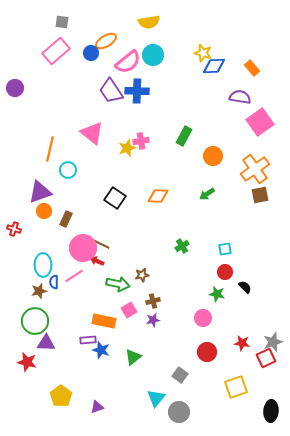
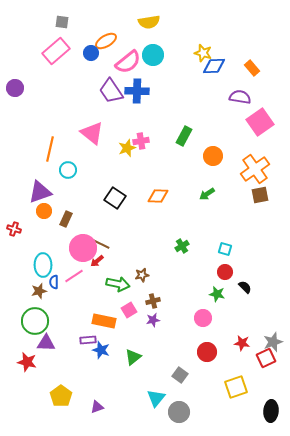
cyan square at (225, 249): rotated 24 degrees clockwise
red arrow at (97, 261): rotated 64 degrees counterclockwise
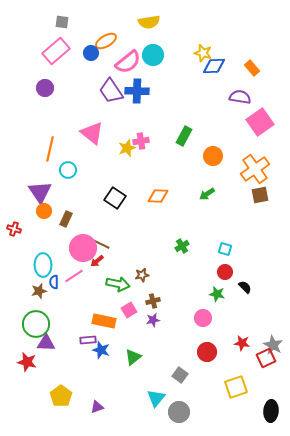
purple circle at (15, 88): moved 30 px right
purple triangle at (40, 192): rotated 45 degrees counterclockwise
green circle at (35, 321): moved 1 px right, 3 px down
gray star at (273, 342): moved 3 px down; rotated 24 degrees counterclockwise
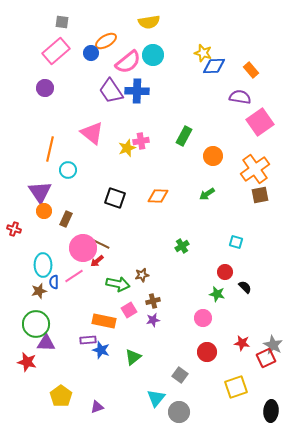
orange rectangle at (252, 68): moved 1 px left, 2 px down
black square at (115, 198): rotated 15 degrees counterclockwise
cyan square at (225, 249): moved 11 px right, 7 px up
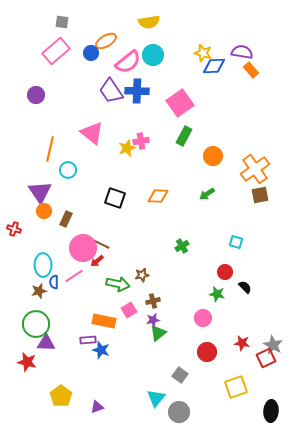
purple circle at (45, 88): moved 9 px left, 7 px down
purple semicircle at (240, 97): moved 2 px right, 45 px up
pink square at (260, 122): moved 80 px left, 19 px up
green triangle at (133, 357): moved 25 px right, 24 px up
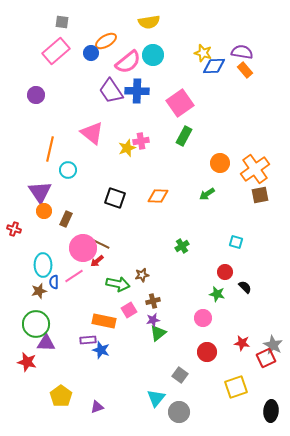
orange rectangle at (251, 70): moved 6 px left
orange circle at (213, 156): moved 7 px right, 7 px down
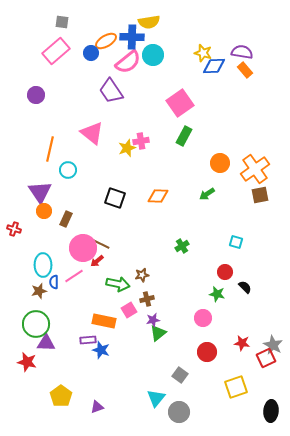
blue cross at (137, 91): moved 5 px left, 54 px up
brown cross at (153, 301): moved 6 px left, 2 px up
